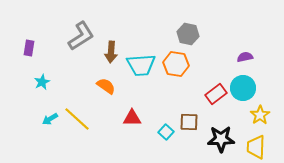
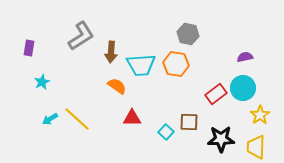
orange semicircle: moved 11 px right
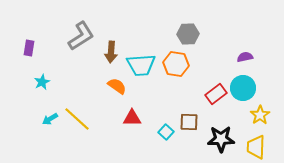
gray hexagon: rotated 15 degrees counterclockwise
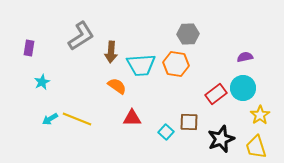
yellow line: rotated 20 degrees counterclockwise
black star: rotated 20 degrees counterclockwise
yellow trapezoid: rotated 20 degrees counterclockwise
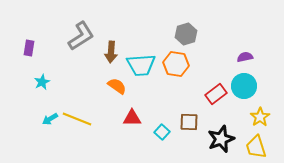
gray hexagon: moved 2 px left; rotated 15 degrees counterclockwise
cyan circle: moved 1 px right, 2 px up
yellow star: moved 2 px down
cyan square: moved 4 px left
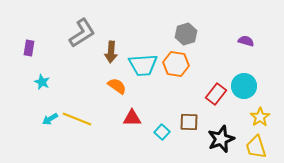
gray L-shape: moved 1 px right, 3 px up
purple semicircle: moved 1 px right, 16 px up; rotated 28 degrees clockwise
cyan trapezoid: moved 2 px right
cyan star: rotated 21 degrees counterclockwise
red rectangle: rotated 15 degrees counterclockwise
